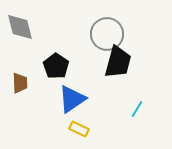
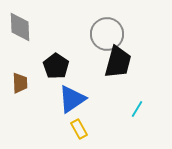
gray diamond: rotated 12 degrees clockwise
yellow rectangle: rotated 36 degrees clockwise
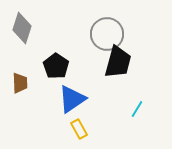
gray diamond: moved 2 px right, 1 px down; rotated 20 degrees clockwise
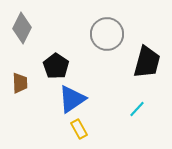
gray diamond: rotated 8 degrees clockwise
black trapezoid: moved 29 px right
cyan line: rotated 12 degrees clockwise
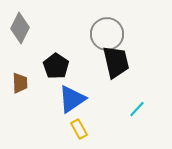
gray diamond: moved 2 px left
black trapezoid: moved 31 px left; rotated 28 degrees counterclockwise
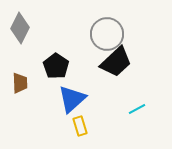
black trapezoid: rotated 60 degrees clockwise
blue triangle: rotated 8 degrees counterclockwise
cyan line: rotated 18 degrees clockwise
yellow rectangle: moved 1 px right, 3 px up; rotated 12 degrees clockwise
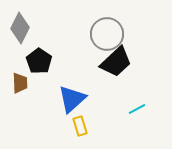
black pentagon: moved 17 px left, 5 px up
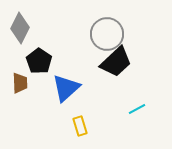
blue triangle: moved 6 px left, 11 px up
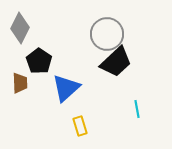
cyan line: rotated 72 degrees counterclockwise
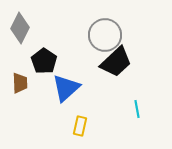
gray circle: moved 2 px left, 1 px down
black pentagon: moved 5 px right
yellow rectangle: rotated 30 degrees clockwise
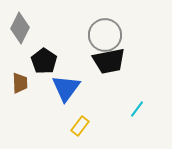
black trapezoid: moved 7 px left, 1 px up; rotated 32 degrees clockwise
blue triangle: rotated 12 degrees counterclockwise
cyan line: rotated 48 degrees clockwise
yellow rectangle: rotated 24 degrees clockwise
